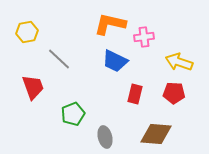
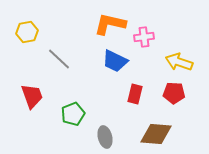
red trapezoid: moved 1 px left, 9 px down
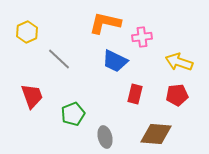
orange L-shape: moved 5 px left, 1 px up
yellow hexagon: rotated 15 degrees counterclockwise
pink cross: moved 2 px left
red pentagon: moved 3 px right, 2 px down; rotated 10 degrees counterclockwise
